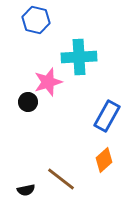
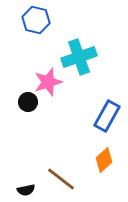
cyan cross: rotated 16 degrees counterclockwise
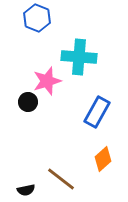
blue hexagon: moved 1 px right, 2 px up; rotated 8 degrees clockwise
cyan cross: rotated 24 degrees clockwise
pink star: moved 1 px left, 1 px up
blue rectangle: moved 10 px left, 4 px up
orange diamond: moved 1 px left, 1 px up
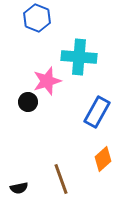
brown line: rotated 32 degrees clockwise
black semicircle: moved 7 px left, 2 px up
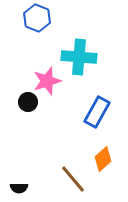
brown line: moved 12 px right; rotated 20 degrees counterclockwise
black semicircle: rotated 12 degrees clockwise
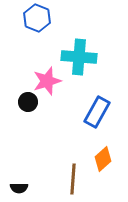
brown line: rotated 44 degrees clockwise
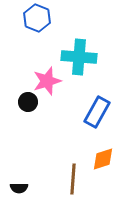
orange diamond: rotated 25 degrees clockwise
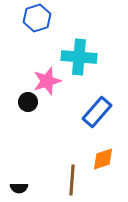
blue hexagon: rotated 20 degrees clockwise
blue rectangle: rotated 12 degrees clockwise
brown line: moved 1 px left, 1 px down
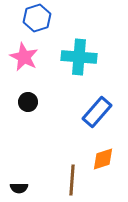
pink star: moved 23 px left, 24 px up; rotated 28 degrees counterclockwise
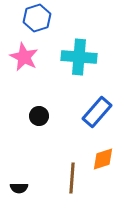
black circle: moved 11 px right, 14 px down
brown line: moved 2 px up
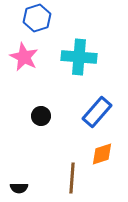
black circle: moved 2 px right
orange diamond: moved 1 px left, 5 px up
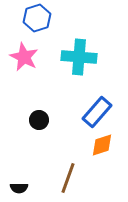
black circle: moved 2 px left, 4 px down
orange diamond: moved 9 px up
brown line: moved 4 px left; rotated 16 degrees clockwise
